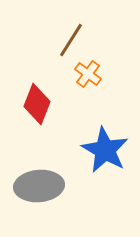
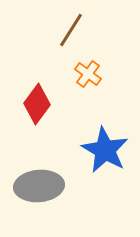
brown line: moved 10 px up
red diamond: rotated 15 degrees clockwise
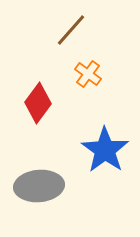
brown line: rotated 9 degrees clockwise
red diamond: moved 1 px right, 1 px up
blue star: rotated 6 degrees clockwise
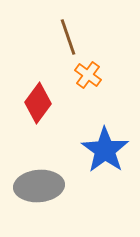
brown line: moved 3 px left, 7 px down; rotated 60 degrees counterclockwise
orange cross: moved 1 px down
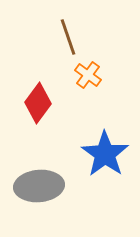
blue star: moved 4 px down
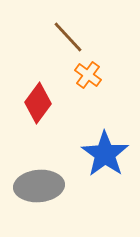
brown line: rotated 24 degrees counterclockwise
